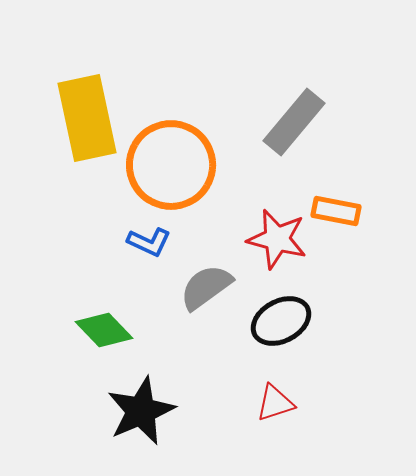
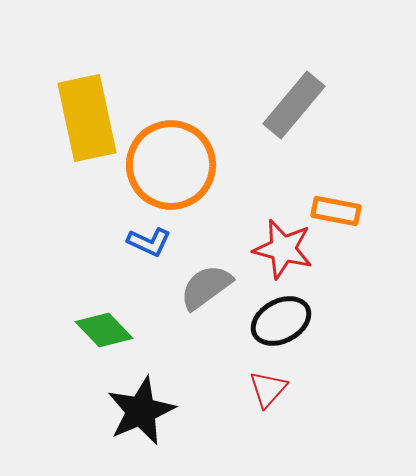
gray rectangle: moved 17 px up
red star: moved 6 px right, 10 px down
red triangle: moved 7 px left, 14 px up; rotated 30 degrees counterclockwise
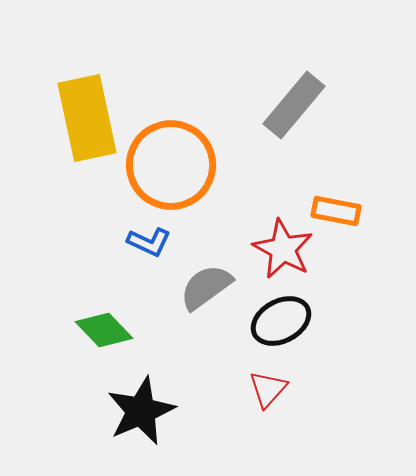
red star: rotated 14 degrees clockwise
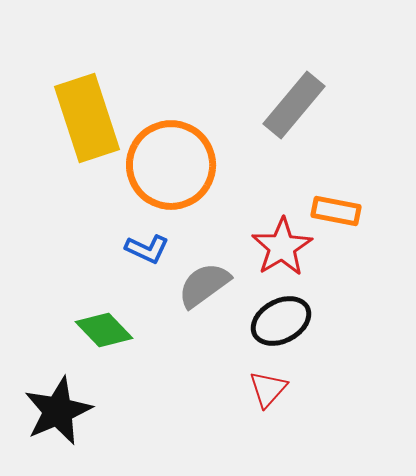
yellow rectangle: rotated 6 degrees counterclockwise
blue L-shape: moved 2 px left, 7 px down
red star: moved 1 px left, 2 px up; rotated 12 degrees clockwise
gray semicircle: moved 2 px left, 2 px up
black star: moved 83 px left
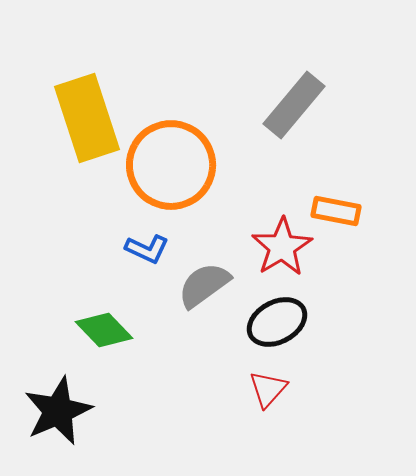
black ellipse: moved 4 px left, 1 px down
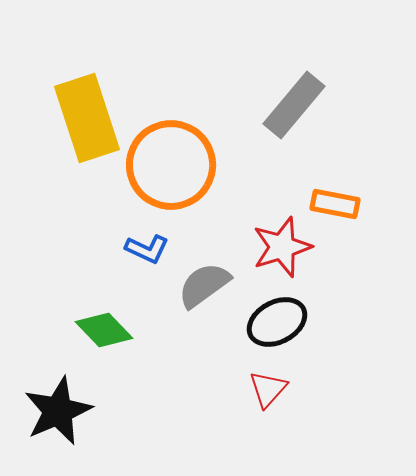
orange rectangle: moved 1 px left, 7 px up
red star: rotated 14 degrees clockwise
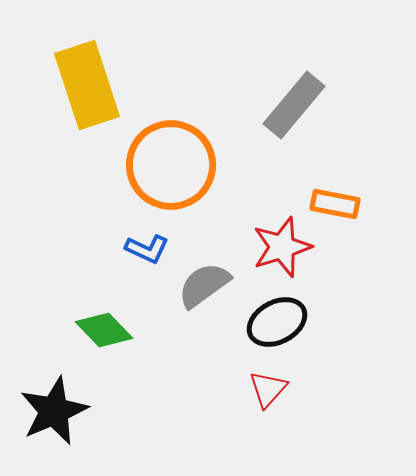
yellow rectangle: moved 33 px up
black star: moved 4 px left
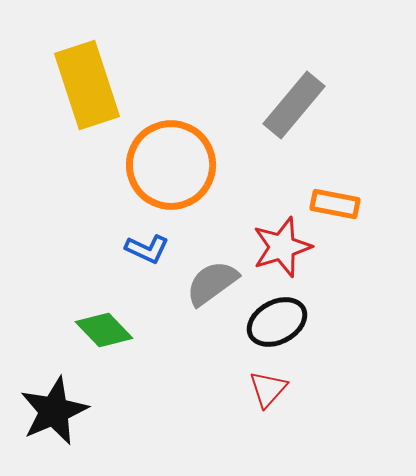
gray semicircle: moved 8 px right, 2 px up
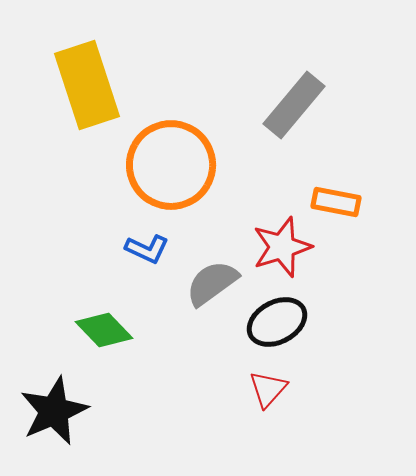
orange rectangle: moved 1 px right, 2 px up
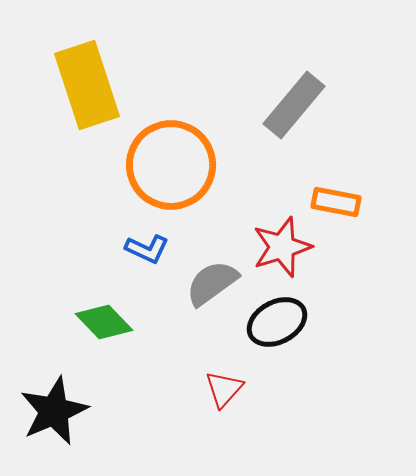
green diamond: moved 8 px up
red triangle: moved 44 px left
